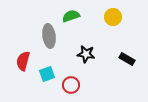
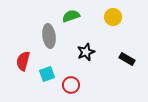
black star: moved 2 px up; rotated 30 degrees counterclockwise
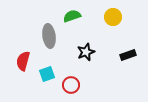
green semicircle: moved 1 px right
black rectangle: moved 1 px right, 4 px up; rotated 49 degrees counterclockwise
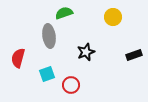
green semicircle: moved 8 px left, 3 px up
black rectangle: moved 6 px right
red semicircle: moved 5 px left, 3 px up
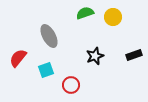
green semicircle: moved 21 px right
gray ellipse: rotated 20 degrees counterclockwise
black star: moved 9 px right, 4 px down
red semicircle: rotated 24 degrees clockwise
cyan square: moved 1 px left, 4 px up
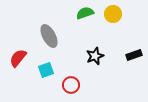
yellow circle: moved 3 px up
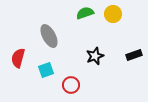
red semicircle: rotated 24 degrees counterclockwise
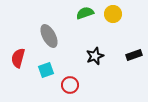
red circle: moved 1 px left
